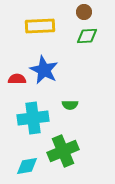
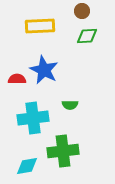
brown circle: moved 2 px left, 1 px up
green cross: rotated 16 degrees clockwise
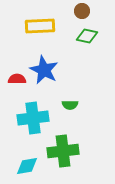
green diamond: rotated 15 degrees clockwise
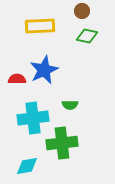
blue star: rotated 20 degrees clockwise
green cross: moved 1 px left, 8 px up
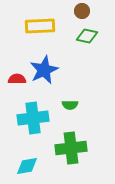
green cross: moved 9 px right, 5 px down
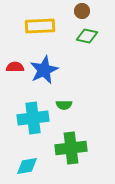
red semicircle: moved 2 px left, 12 px up
green semicircle: moved 6 px left
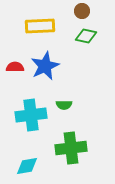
green diamond: moved 1 px left
blue star: moved 1 px right, 4 px up
cyan cross: moved 2 px left, 3 px up
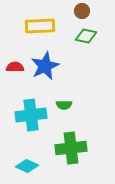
cyan diamond: rotated 35 degrees clockwise
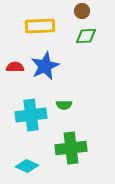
green diamond: rotated 15 degrees counterclockwise
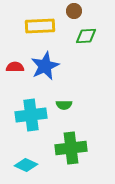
brown circle: moved 8 px left
cyan diamond: moved 1 px left, 1 px up
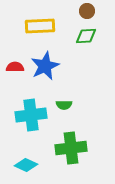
brown circle: moved 13 px right
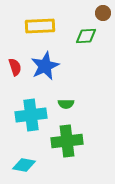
brown circle: moved 16 px right, 2 px down
red semicircle: rotated 72 degrees clockwise
green semicircle: moved 2 px right, 1 px up
green cross: moved 4 px left, 7 px up
cyan diamond: moved 2 px left; rotated 15 degrees counterclockwise
